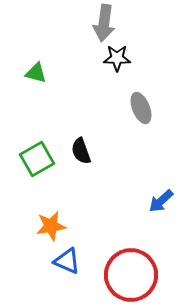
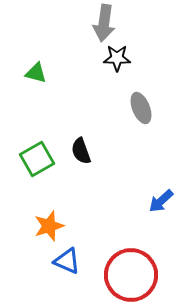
orange star: moved 2 px left; rotated 8 degrees counterclockwise
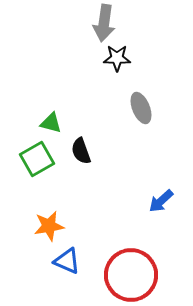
green triangle: moved 15 px right, 50 px down
orange star: rotated 8 degrees clockwise
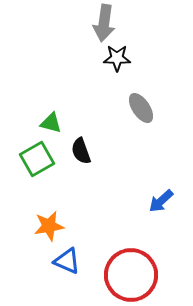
gray ellipse: rotated 12 degrees counterclockwise
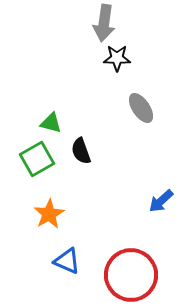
orange star: moved 12 px up; rotated 20 degrees counterclockwise
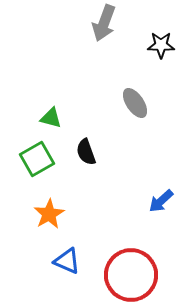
gray arrow: rotated 12 degrees clockwise
black star: moved 44 px right, 13 px up
gray ellipse: moved 6 px left, 5 px up
green triangle: moved 5 px up
black semicircle: moved 5 px right, 1 px down
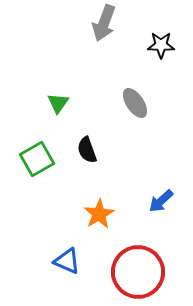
green triangle: moved 7 px right, 15 px up; rotated 50 degrees clockwise
black semicircle: moved 1 px right, 2 px up
orange star: moved 50 px right
red circle: moved 7 px right, 3 px up
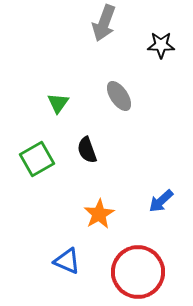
gray ellipse: moved 16 px left, 7 px up
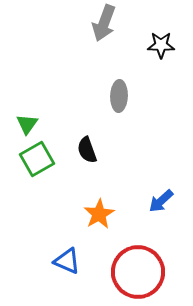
gray ellipse: rotated 36 degrees clockwise
green triangle: moved 31 px left, 21 px down
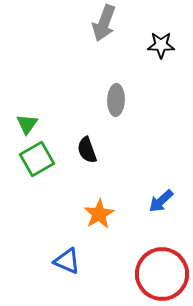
gray ellipse: moved 3 px left, 4 px down
red circle: moved 24 px right, 2 px down
